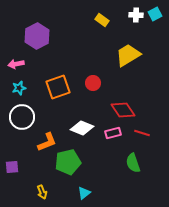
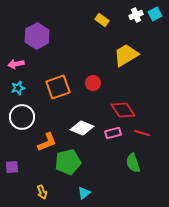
white cross: rotated 24 degrees counterclockwise
yellow trapezoid: moved 2 px left
cyan star: moved 1 px left
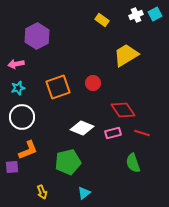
orange L-shape: moved 19 px left, 8 px down
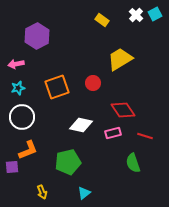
white cross: rotated 24 degrees counterclockwise
yellow trapezoid: moved 6 px left, 4 px down
orange square: moved 1 px left
white diamond: moved 1 px left, 3 px up; rotated 10 degrees counterclockwise
red line: moved 3 px right, 3 px down
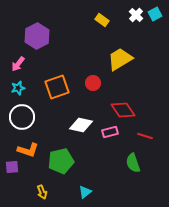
pink arrow: moved 2 px right; rotated 42 degrees counterclockwise
pink rectangle: moved 3 px left, 1 px up
orange L-shape: rotated 40 degrees clockwise
green pentagon: moved 7 px left, 1 px up
cyan triangle: moved 1 px right, 1 px up
